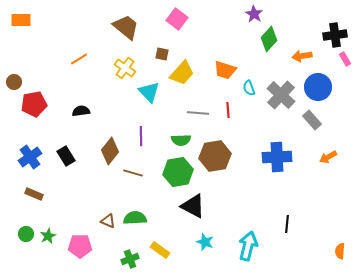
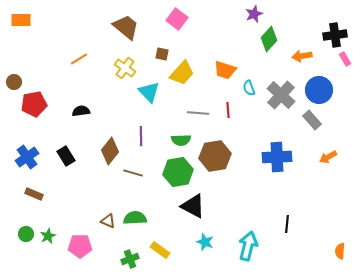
purple star at (254, 14): rotated 18 degrees clockwise
blue circle at (318, 87): moved 1 px right, 3 px down
blue cross at (30, 157): moved 3 px left
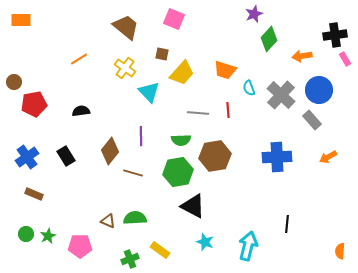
pink square at (177, 19): moved 3 px left; rotated 15 degrees counterclockwise
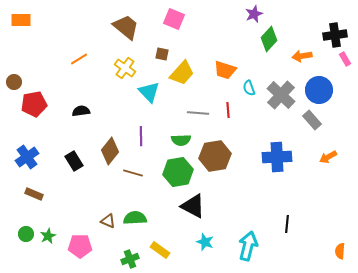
black rectangle at (66, 156): moved 8 px right, 5 px down
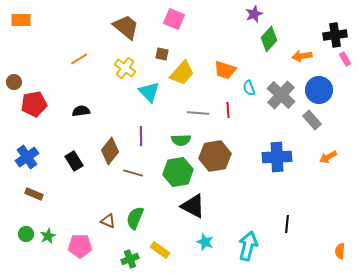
green semicircle at (135, 218): rotated 65 degrees counterclockwise
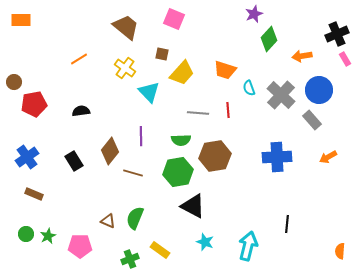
black cross at (335, 35): moved 2 px right, 1 px up; rotated 15 degrees counterclockwise
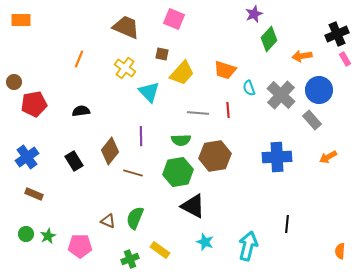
brown trapezoid at (126, 27): rotated 16 degrees counterclockwise
orange line at (79, 59): rotated 36 degrees counterclockwise
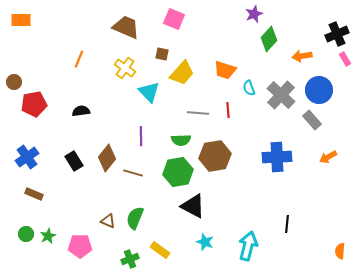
brown diamond at (110, 151): moved 3 px left, 7 px down
